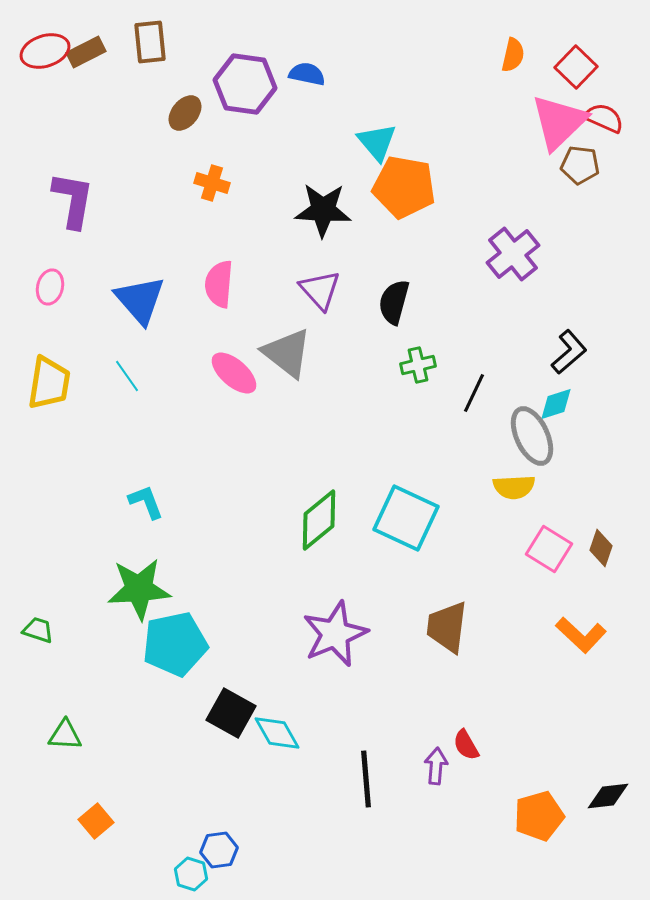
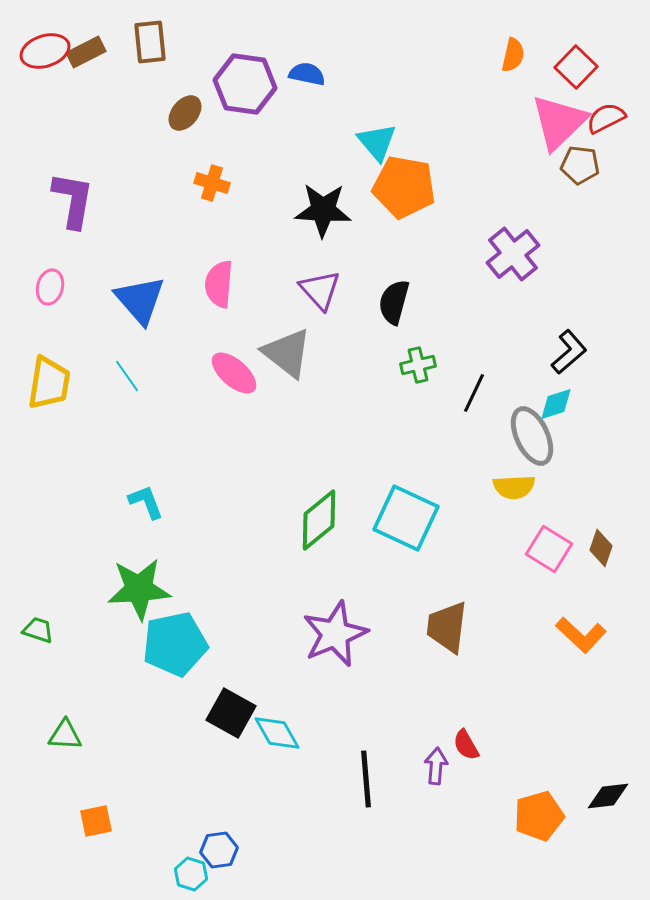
red semicircle at (604, 118): moved 2 px right; rotated 51 degrees counterclockwise
orange square at (96, 821): rotated 28 degrees clockwise
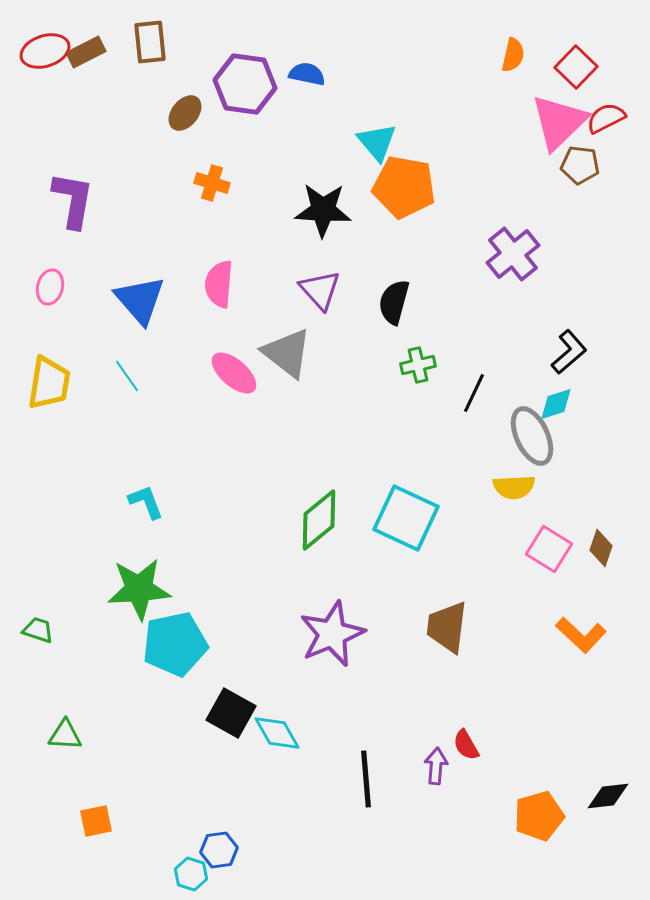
purple star at (335, 634): moved 3 px left
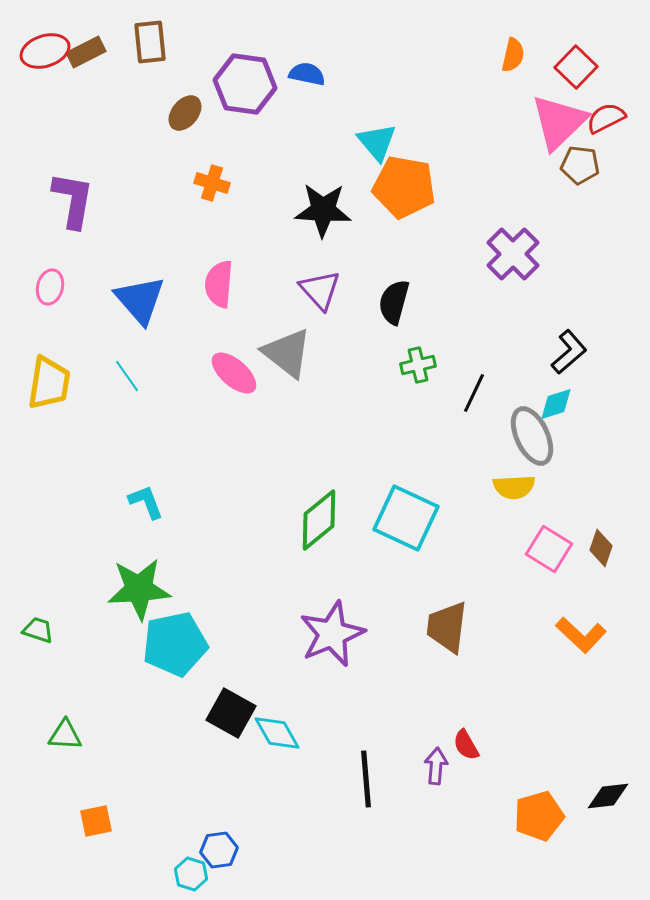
purple cross at (513, 254): rotated 6 degrees counterclockwise
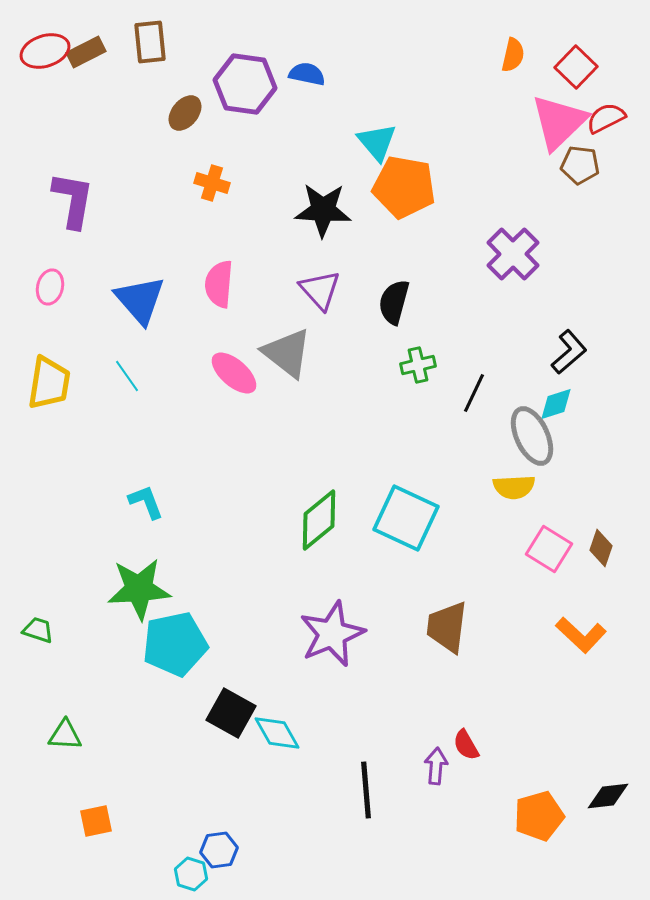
black line at (366, 779): moved 11 px down
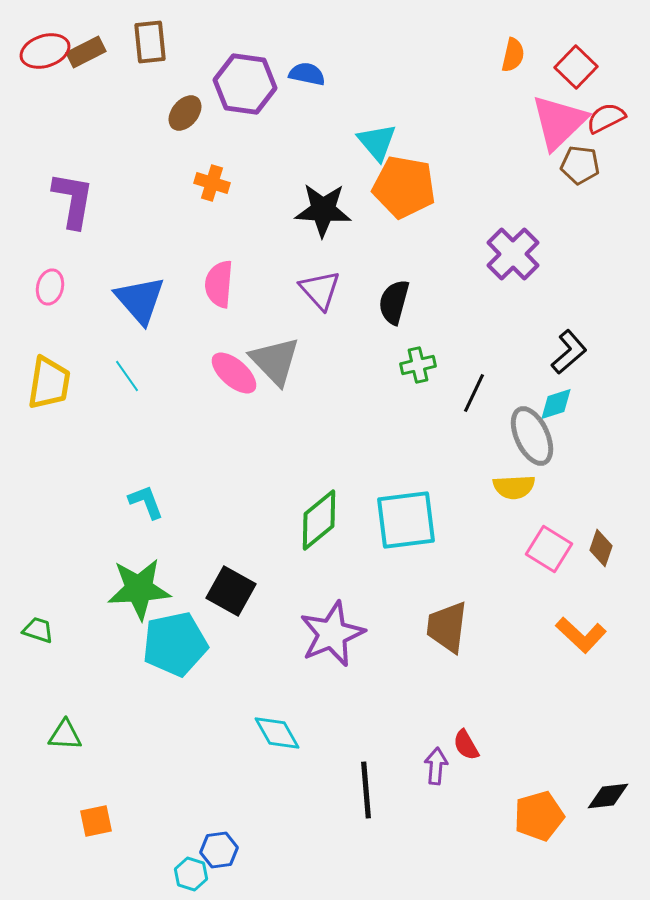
gray triangle at (287, 353): moved 12 px left, 8 px down; rotated 8 degrees clockwise
cyan square at (406, 518): moved 2 px down; rotated 32 degrees counterclockwise
black square at (231, 713): moved 122 px up
